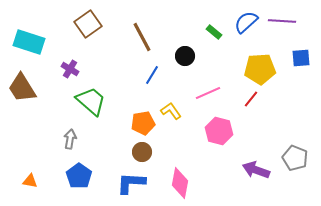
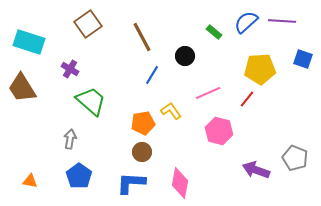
blue square: moved 2 px right, 1 px down; rotated 24 degrees clockwise
red line: moved 4 px left
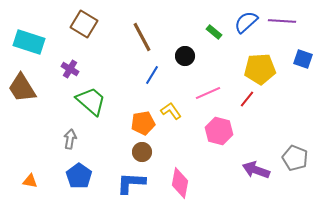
brown square: moved 4 px left; rotated 24 degrees counterclockwise
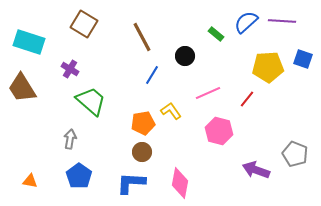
green rectangle: moved 2 px right, 2 px down
yellow pentagon: moved 8 px right, 2 px up
gray pentagon: moved 4 px up
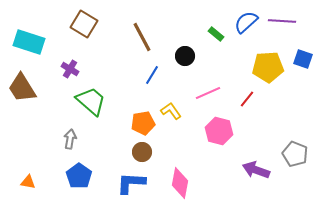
orange triangle: moved 2 px left, 1 px down
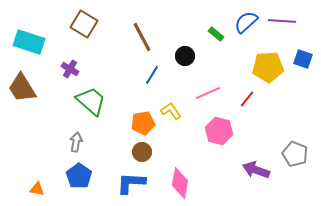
gray arrow: moved 6 px right, 3 px down
orange triangle: moved 9 px right, 7 px down
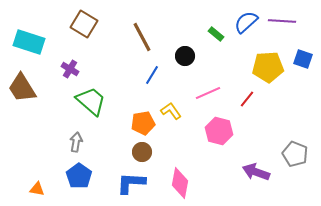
purple arrow: moved 2 px down
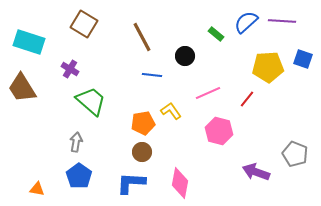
blue line: rotated 66 degrees clockwise
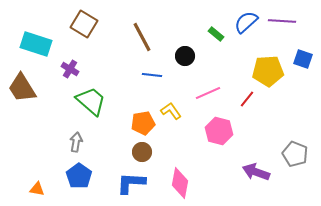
cyan rectangle: moved 7 px right, 2 px down
yellow pentagon: moved 4 px down
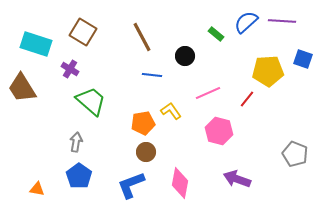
brown square: moved 1 px left, 8 px down
brown circle: moved 4 px right
purple arrow: moved 19 px left, 7 px down
blue L-shape: moved 2 px down; rotated 24 degrees counterclockwise
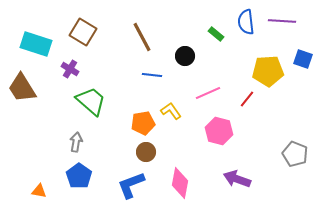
blue semicircle: rotated 55 degrees counterclockwise
orange triangle: moved 2 px right, 2 px down
